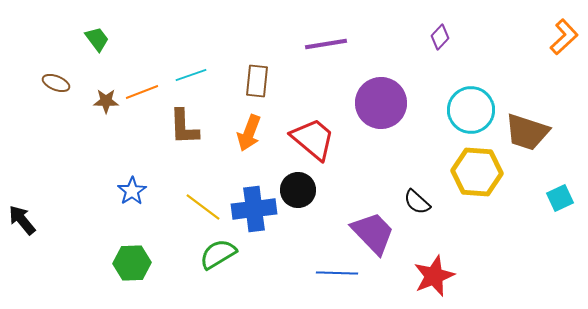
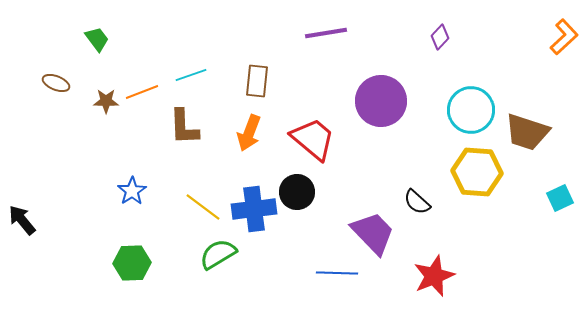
purple line: moved 11 px up
purple circle: moved 2 px up
black circle: moved 1 px left, 2 px down
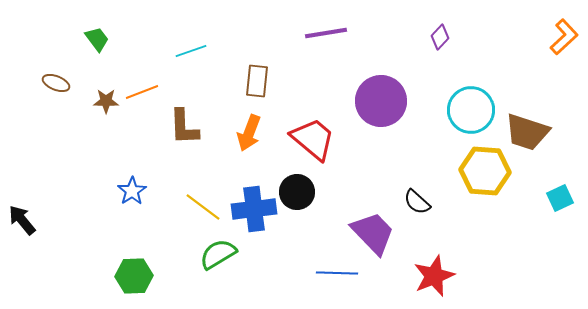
cyan line: moved 24 px up
yellow hexagon: moved 8 px right, 1 px up
green hexagon: moved 2 px right, 13 px down
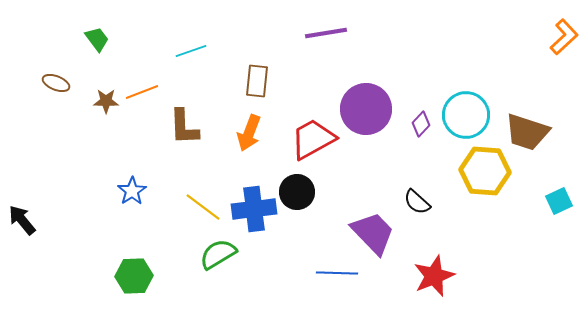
purple diamond: moved 19 px left, 87 px down
purple circle: moved 15 px left, 8 px down
cyan circle: moved 5 px left, 5 px down
red trapezoid: rotated 69 degrees counterclockwise
cyan square: moved 1 px left, 3 px down
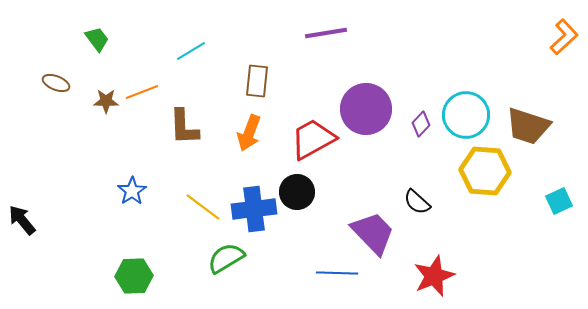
cyan line: rotated 12 degrees counterclockwise
brown trapezoid: moved 1 px right, 6 px up
green semicircle: moved 8 px right, 4 px down
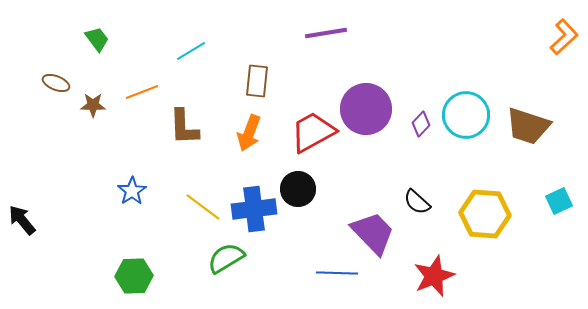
brown star: moved 13 px left, 4 px down
red trapezoid: moved 7 px up
yellow hexagon: moved 43 px down
black circle: moved 1 px right, 3 px up
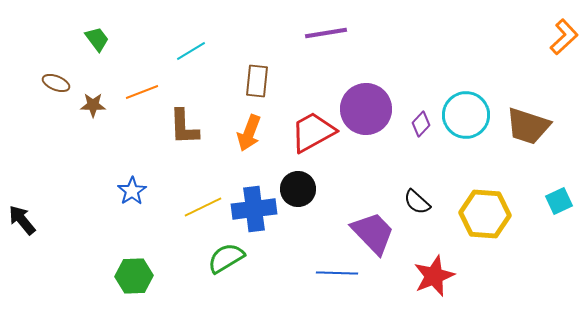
yellow line: rotated 63 degrees counterclockwise
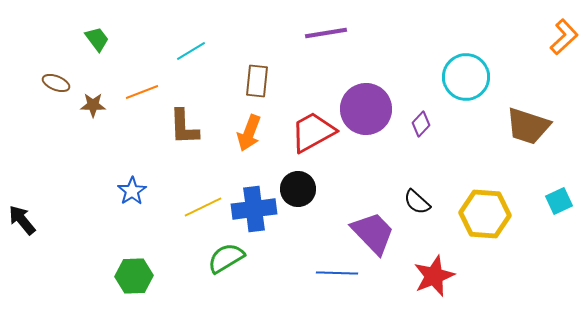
cyan circle: moved 38 px up
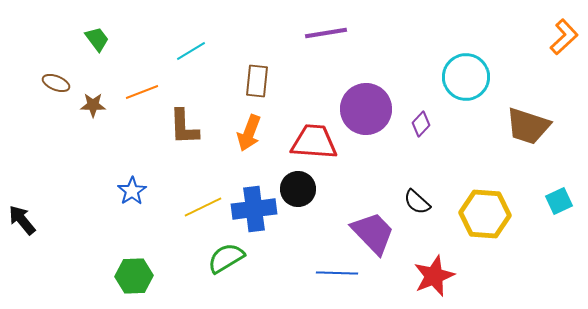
red trapezoid: moved 1 px right, 10 px down; rotated 33 degrees clockwise
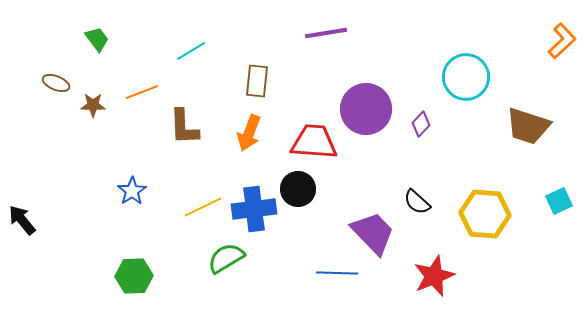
orange L-shape: moved 2 px left, 4 px down
